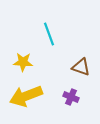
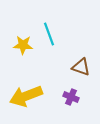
yellow star: moved 17 px up
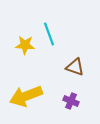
yellow star: moved 2 px right
brown triangle: moved 6 px left
purple cross: moved 4 px down
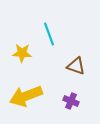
yellow star: moved 3 px left, 8 px down
brown triangle: moved 1 px right, 1 px up
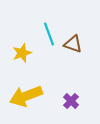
yellow star: rotated 24 degrees counterclockwise
brown triangle: moved 3 px left, 22 px up
purple cross: rotated 21 degrees clockwise
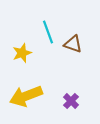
cyan line: moved 1 px left, 2 px up
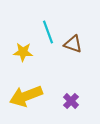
yellow star: moved 1 px right, 1 px up; rotated 24 degrees clockwise
